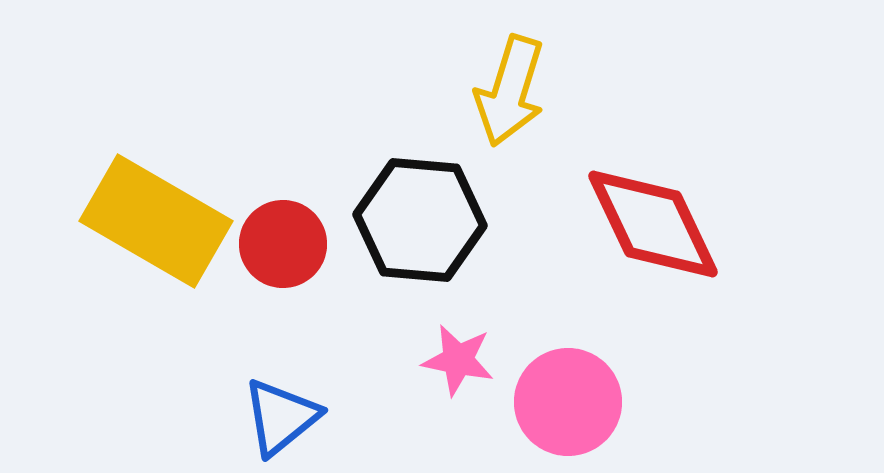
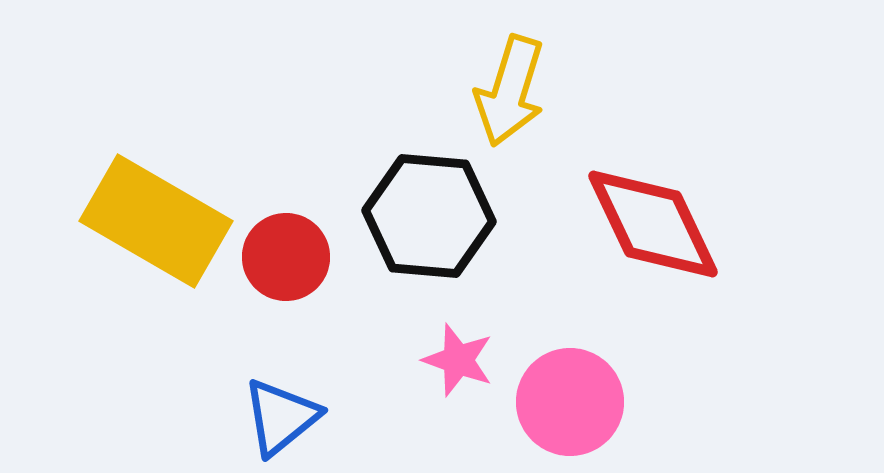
black hexagon: moved 9 px right, 4 px up
red circle: moved 3 px right, 13 px down
pink star: rotated 8 degrees clockwise
pink circle: moved 2 px right
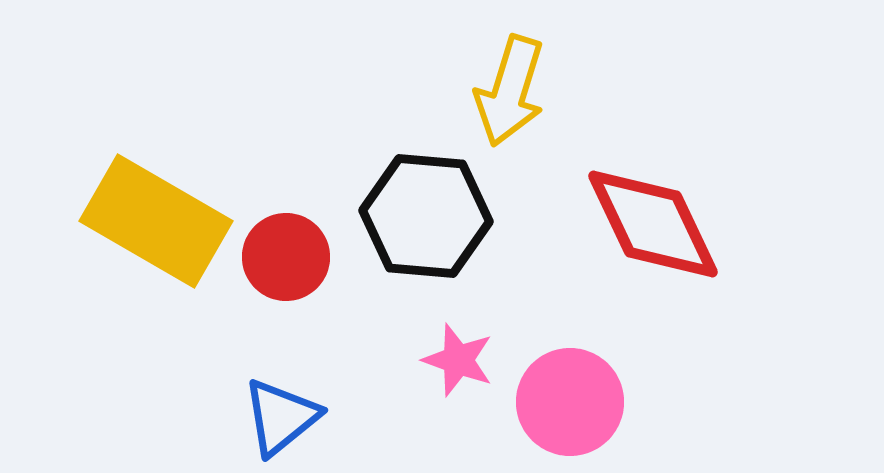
black hexagon: moved 3 px left
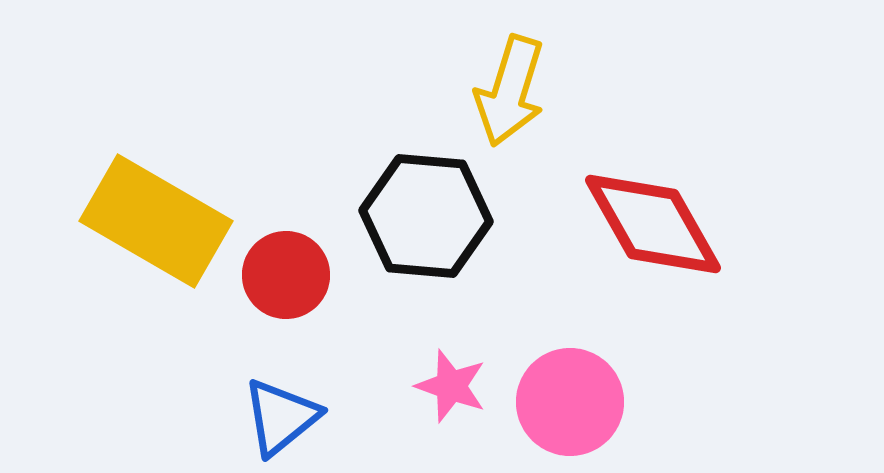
red diamond: rotated 4 degrees counterclockwise
red circle: moved 18 px down
pink star: moved 7 px left, 26 px down
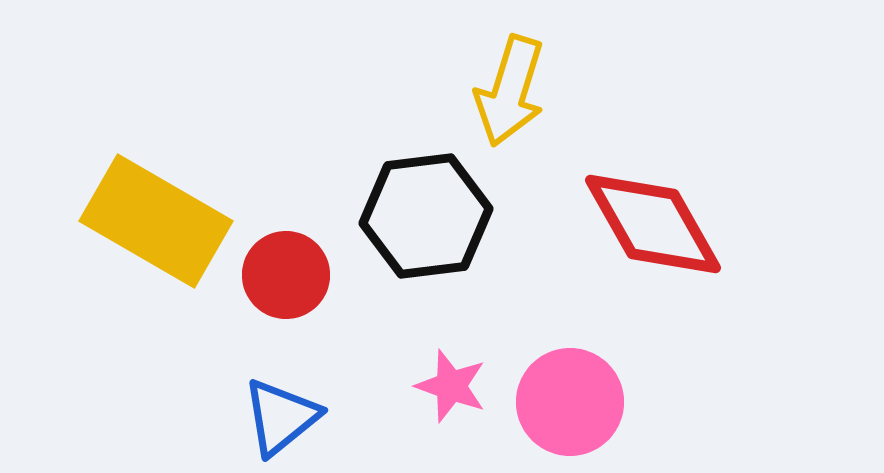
black hexagon: rotated 12 degrees counterclockwise
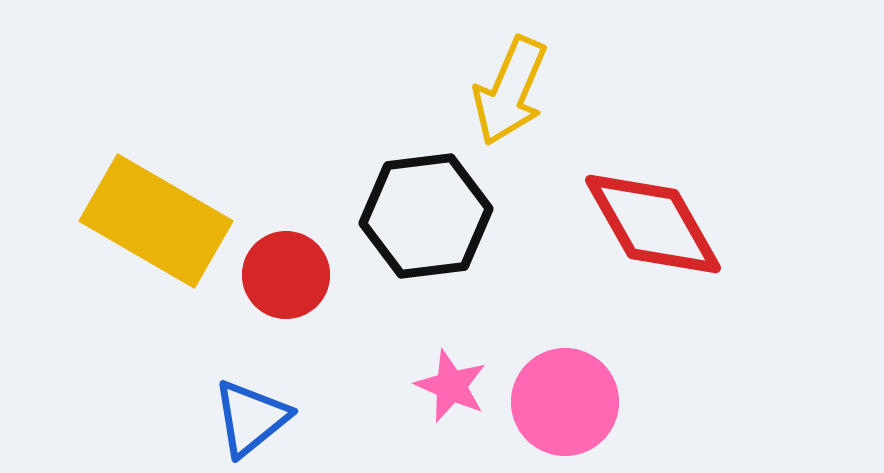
yellow arrow: rotated 6 degrees clockwise
pink star: rotated 4 degrees clockwise
pink circle: moved 5 px left
blue triangle: moved 30 px left, 1 px down
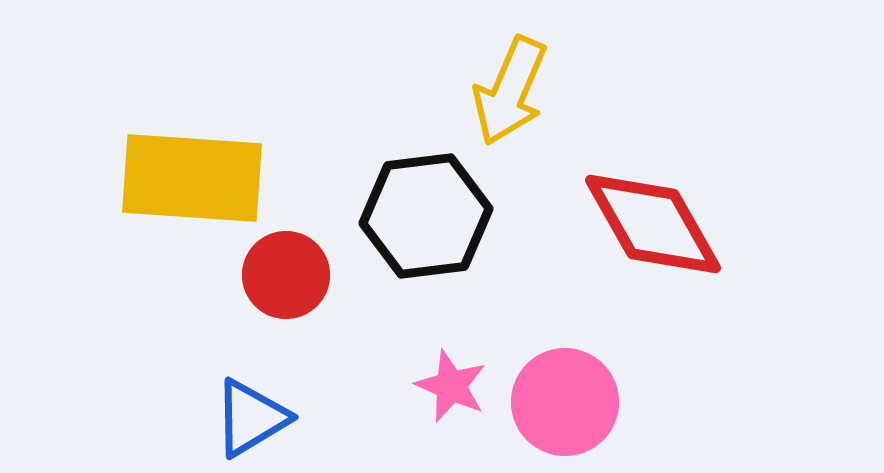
yellow rectangle: moved 36 px right, 43 px up; rotated 26 degrees counterclockwise
blue triangle: rotated 8 degrees clockwise
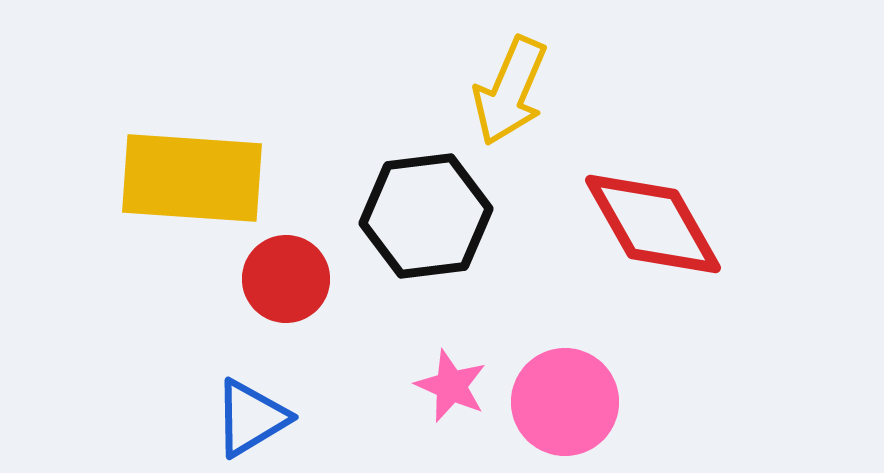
red circle: moved 4 px down
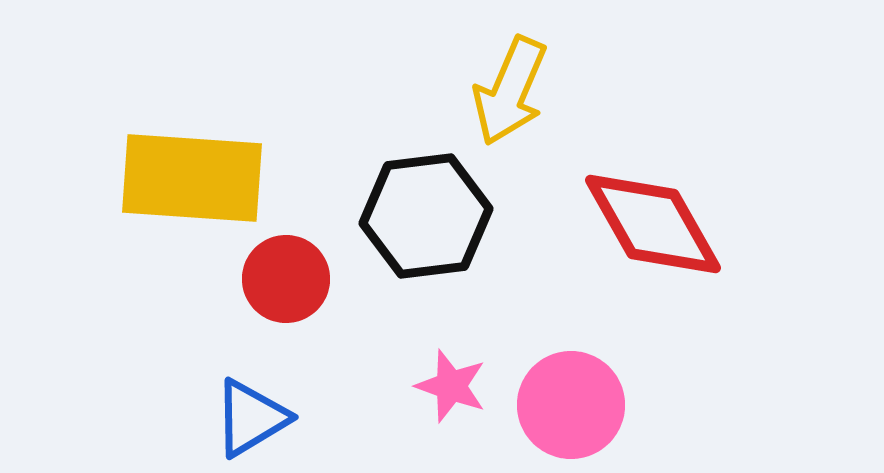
pink star: rotated 4 degrees counterclockwise
pink circle: moved 6 px right, 3 px down
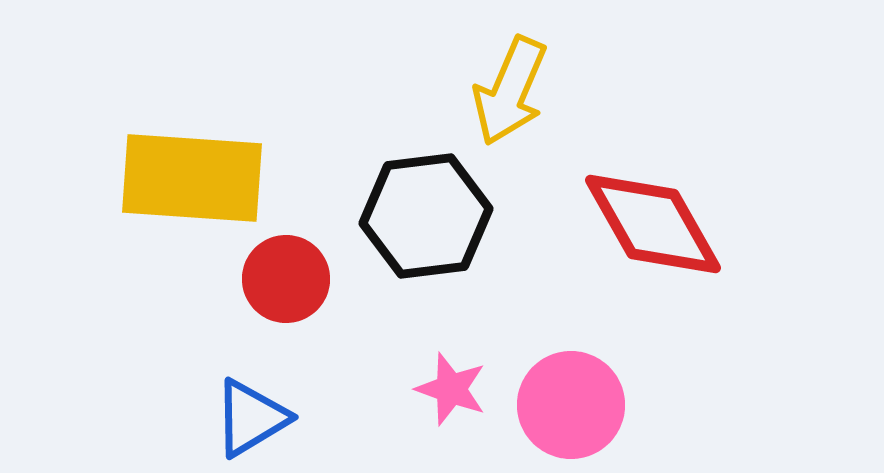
pink star: moved 3 px down
